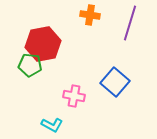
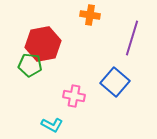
purple line: moved 2 px right, 15 px down
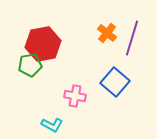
orange cross: moved 17 px right, 18 px down; rotated 30 degrees clockwise
green pentagon: rotated 15 degrees counterclockwise
pink cross: moved 1 px right
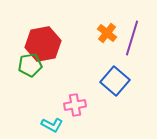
blue square: moved 1 px up
pink cross: moved 9 px down; rotated 20 degrees counterclockwise
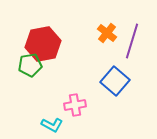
purple line: moved 3 px down
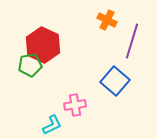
orange cross: moved 13 px up; rotated 12 degrees counterclockwise
red hexagon: moved 1 px down; rotated 24 degrees counterclockwise
cyan L-shape: rotated 55 degrees counterclockwise
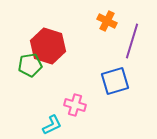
orange cross: moved 1 px down
red hexagon: moved 5 px right, 1 px down; rotated 8 degrees counterclockwise
blue square: rotated 32 degrees clockwise
pink cross: rotated 25 degrees clockwise
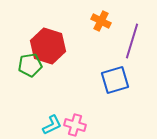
orange cross: moved 6 px left
blue square: moved 1 px up
pink cross: moved 20 px down
